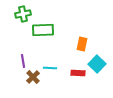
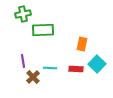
red rectangle: moved 2 px left, 4 px up
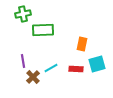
cyan square: rotated 30 degrees clockwise
cyan line: moved 1 px right; rotated 32 degrees counterclockwise
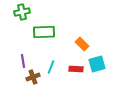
green cross: moved 1 px left, 2 px up
green rectangle: moved 1 px right, 2 px down
orange rectangle: rotated 56 degrees counterclockwise
cyan line: moved 1 px up; rotated 40 degrees counterclockwise
brown cross: rotated 24 degrees clockwise
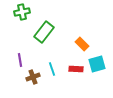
green rectangle: rotated 50 degrees counterclockwise
purple line: moved 3 px left, 1 px up
cyan line: moved 1 px right, 2 px down; rotated 40 degrees counterclockwise
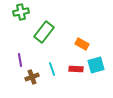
green cross: moved 1 px left
orange rectangle: rotated 16 degrees counterclockwise
cyan square: moved 1 px left, 1 px down
brown cross: moved 1 px left
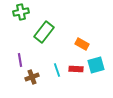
cyan line: moved 5 px right, 1 px down
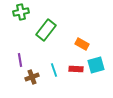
green rectangle: moved 2 px right, 2 px up
cyan line: moved 3 px left
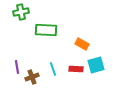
green rectangle: rotated 55 degrees clockwise
purple line: moved 3 px left, 7 px down
cyan line: moved 1 px left, 1 px up
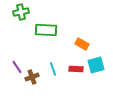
purple line: rotated 24 degrees counterclockwise
